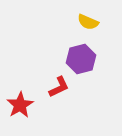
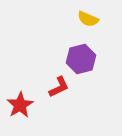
yellow semicircle: moved 3 px up
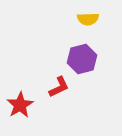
yellow semicircle: rotated 25 degrees counterclockwise
purple hexagon: moved 1 px right
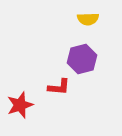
red L-shape: rotated 30 degrees clockwise
red star: rotated 12 degrees clockwise
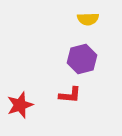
red L-shape: moved 11 px right, 8 px down
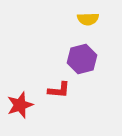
red L-shape: moved 11 px left, 5 px up
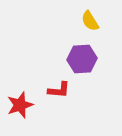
yellow semicircle: moved 2 px right, 2 px down; rotated 60 degrees clockwise
purple hexagon: rotated 12 degrees clockwise
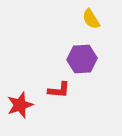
yellow semicircle: moved 1 px right, 2 px up
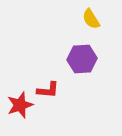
red L-shape: moved 11 px left
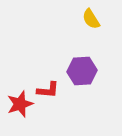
purple hexagon: moved 12 px down
red star: moved 1 px up
